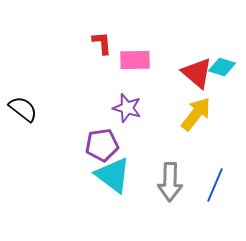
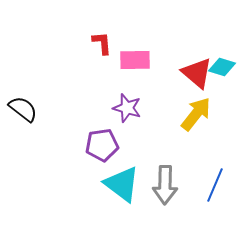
cyan triangle: moved 9 px right, 9 px down
gray arrow: moved 5 px left, 3 px down
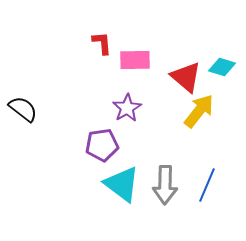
red triangle: moved 11 px left, 4 px down
purple star: rotated 24 degrees clockwise
yellow arrow: moved 3 px right, 3 px up
blue line: moved 8 px left
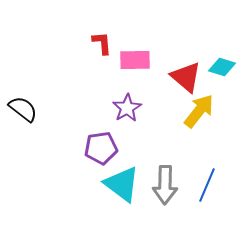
purple pentagon: moved 1 px left, 3 px down
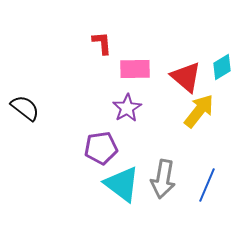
pink rectangle: moved 9 px down
cyan diamond: rotated 48 degrees counterclockwise
black semicircle: moved 2 px right, 1 px up
gray arrow: moved 2 px left, 6 px up; rotated 9 degrees clockwise
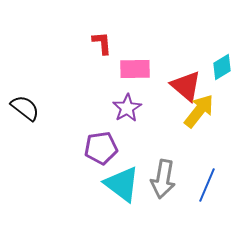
red triangle: moved 9 px down
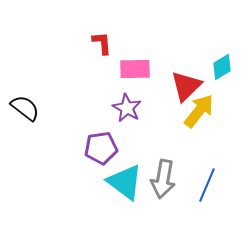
red triangle: rotated 36 degrees clockwise
purple star: rotated 12 degrees counterclockwise
cyan triangle: moved 3 px right, 2 px up
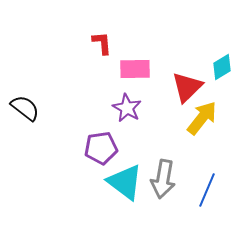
red triangle: moved 1 px right, 1 px down
yellow arrow: moved 3 px right, 7 px down
blue line: moved 5 px down
